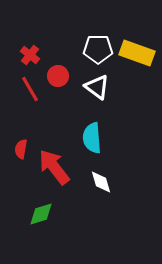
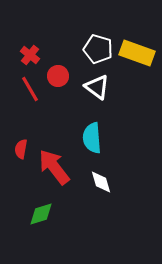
white pentagon: rotated 16 degrees clockwise
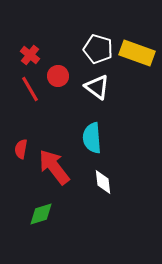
white diamond: moved 2 px right; rotated 10 degrees clockwise
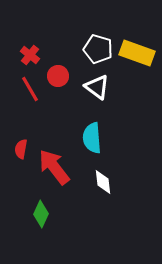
green diamond: rotated 48 degrees counterclockwise
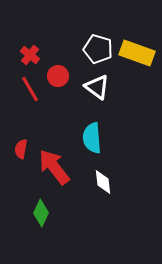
green diamond: moved 1 px up
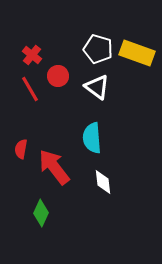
red cross: moved 2 px right
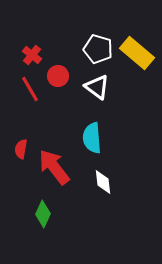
yellow rectangle: rotated 20 degrees clockwise
green diamond: moved 2 px right, 1 px down
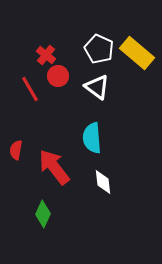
white pentagon: moved 1 px right; rotated 8 degrees clockwise
red cross: moved 14 px right
red semicircle: moved 5 px left, 1 px down
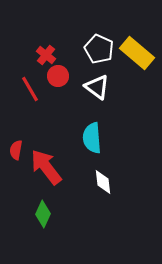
red arrow: moved 8 px left
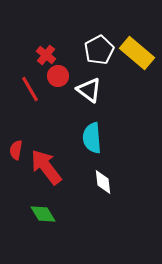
white pentagon: moved 1 px down; rotated 20 degrees clockwise
white triangle: moved 8 px left, 3 px down
green diamond: rotated 56 degrees counterclockwise
